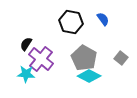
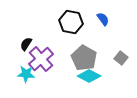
purple cross: rotated 10 degrees clockwise
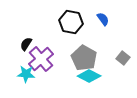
gray square: moved 2 px right
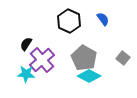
black hexagon: moved 2 px left, 1 px up; rotated 15 degrees clockwise
purple cross: moved 1 px right, 1 px down
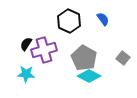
purple cross: moved 2 px right, 10 px up; rotated 25 degrees clockwise
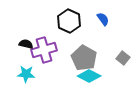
black semicircle: rotated 72 degrees clockwise
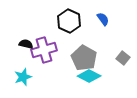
cyan star: moved 3 px left, 3 px down; rotated 24 degrees counterclockwise
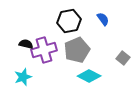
black hexagon: rotated 25 degrees clockwise
gray pentagon: moved 7 px left, 8 px up; rotated 20 degrees clockwise
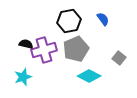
gray pentagon: moved 1 px left, 1 px up
gray square: moved 4 px left
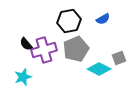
blue semicircle: rotated 96 degrees clockwise
black semicircle: rotated 144 degrees counterclockwise
gray square: rotated 32 degrees clockwise
cyan diamond: moved 10 px right, 7 px up
